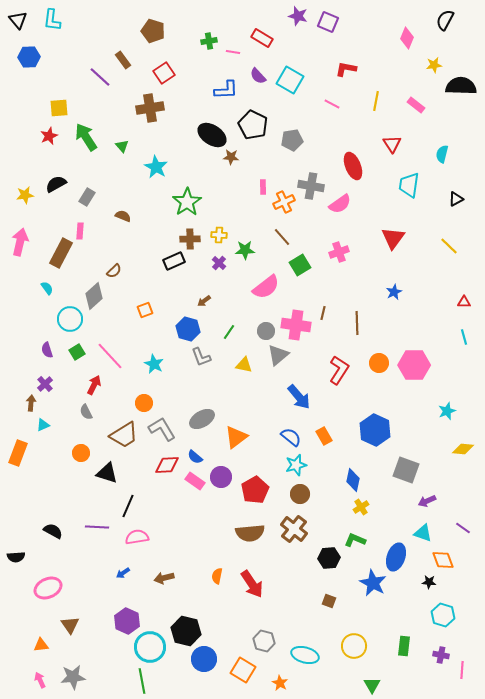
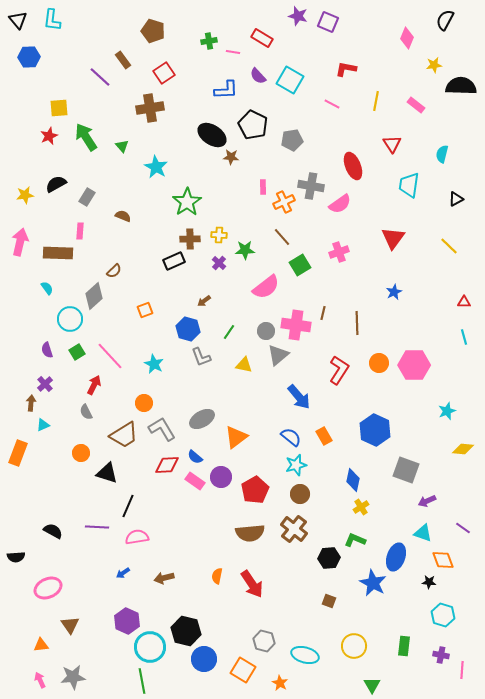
brown rectangle at (61, 253): moved 3 px left; rotated 64 degrees clockwise
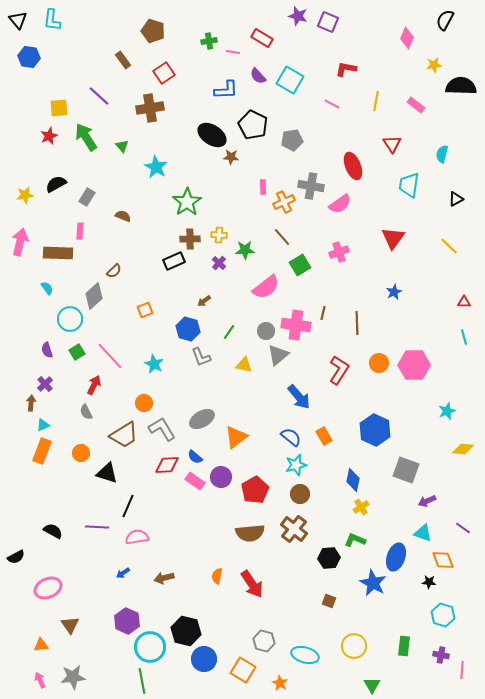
blue hexagon at (29, 57): rotated 10 degrees clockwise
purple line at (100, 77): moved 1 px left, 19 px down
orange rectangle at (18, 453): moved 24 px right, 2 px up
black semicircle at (16, 557): rotated 24 degrees counterclockwise
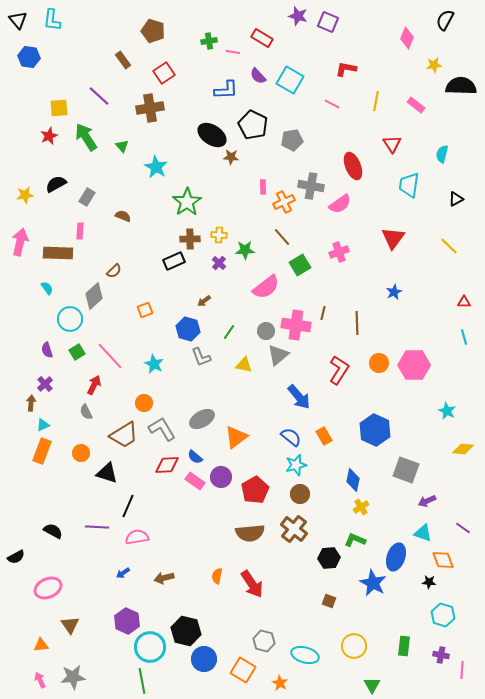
cyan star at (447, 411): rotated 24 degrees counterclockwise
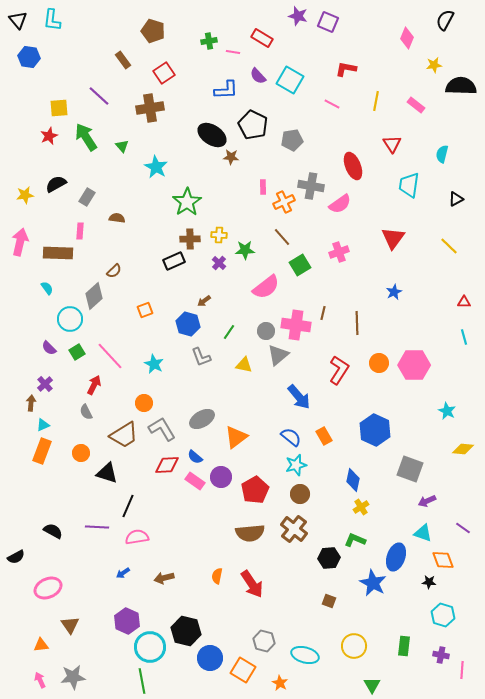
brown semicircle at (123, 216): moved 6 px left, 2 px down; rotated 14 degrees counterclockwise
blue hexagon at (188, 329): moved 5 px up
purple semicircle at (47, 350): moved 2 px right, 2 px up; rotated 28 degrees counterclockwise
gray square at (406, 470): moved 4 px right, 1 px up
blue circle at (204, 659): moved 6 px right, 1 px up
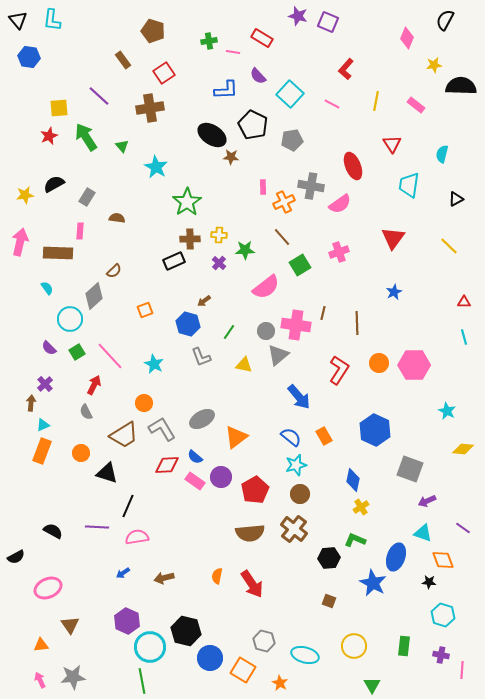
red L-shape at (346, 69): rotated 60 degrees counterclockwise
cyan square at (290, 80): moved 14 px down; rotated 12 degrees clockwise
black semicircle at (56, 184): moved 2 px left
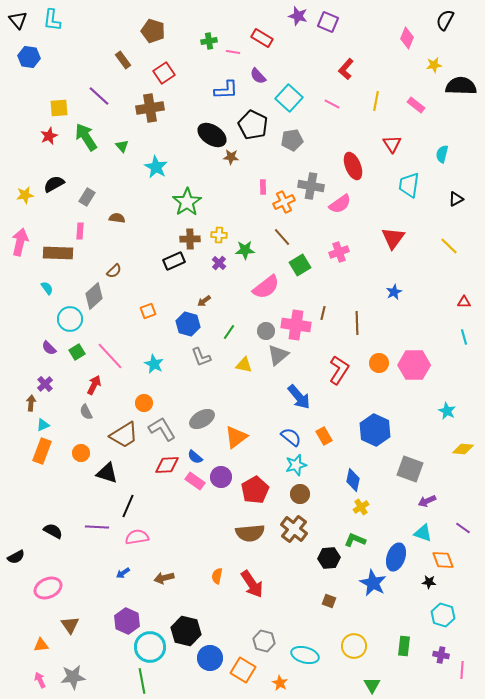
cyan square at (290, 94): moved 1 px left, 4 px down
orange square at (145, 310): moved 3 px right, 1 px down
